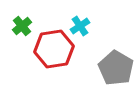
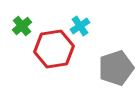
gray pentagon: rotated 24 degrees clockwise
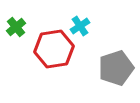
green cross: moved 6 px left, 1 px down
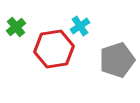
gray pentagon: moved 1 px right, 8 px up
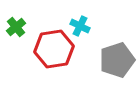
cyan cross: rotated 30 degrees counterclockwise
